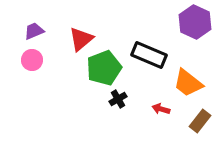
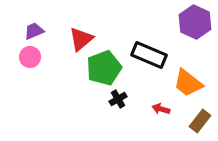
pink circle: moved 2 px left, 3 px up
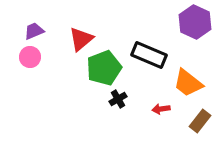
red arrow: rotated 24 degrees counterclockwise
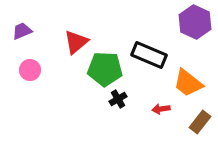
purple trapezoid: moved 12 px left
red triangle: moved 5 px left, 3 px down
pink circle: moved 13 px down
green pentagon: moved 1 px right, 1 px down; rotated 24 degrees clockwise
brown rectangle: moved 1 px down
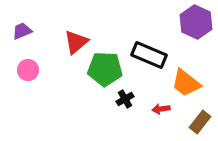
purple hexagon: moved 1 px right
pink circle: moved 2 px left
orange trapezoid: moved 2 px left
black cross: moved 7 px right
